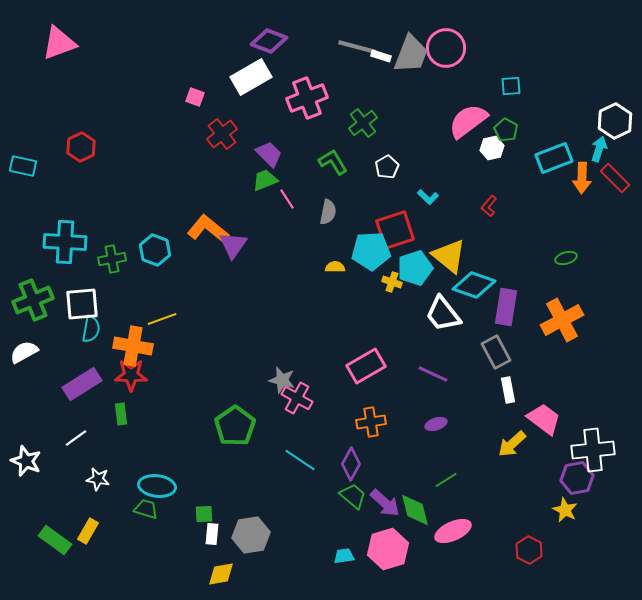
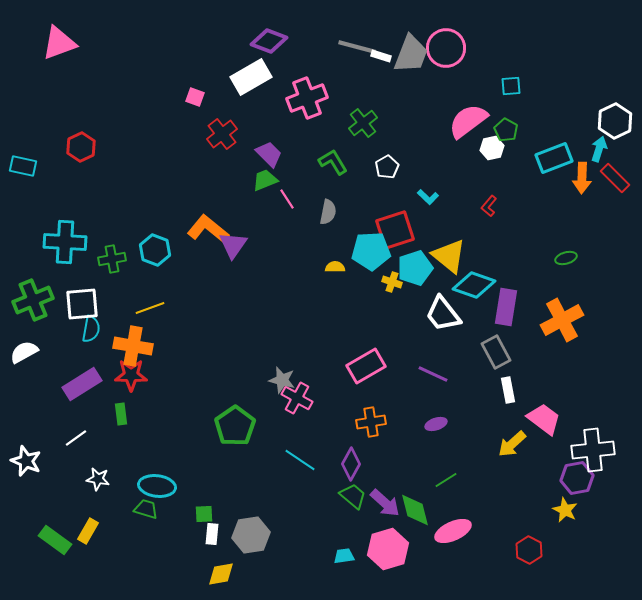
yellow line at (162, 319): moved 12 px left, 11 px up
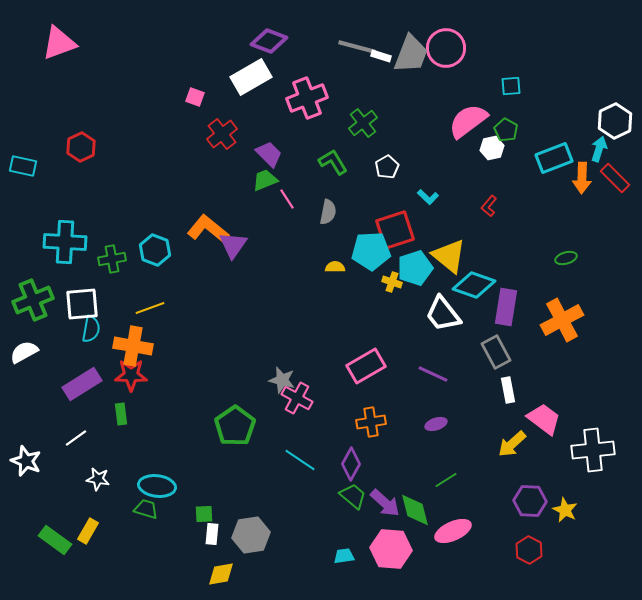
purple hexagon at (577, 478): moved 47 px left, 23 px down; rotated 12 degrees clockwise
pink hexagon at (388, 549): moved 3 px right; rotated 21 degrees clockwise
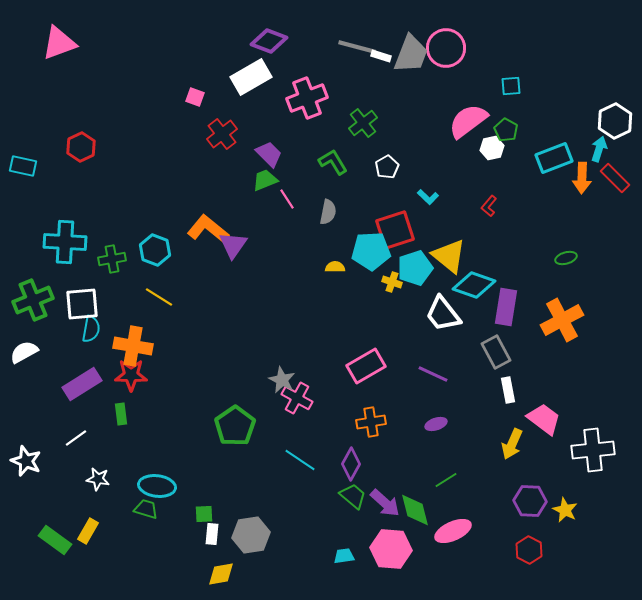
yellow line at (150, 308): moved 9 px right, 11 px up; rotated 52 degrees clockwise
gray star at (282, 380): rotated 12 degrees clockwise
yellow arrow at (512, 444): rotated 24 degrees counterclockwise
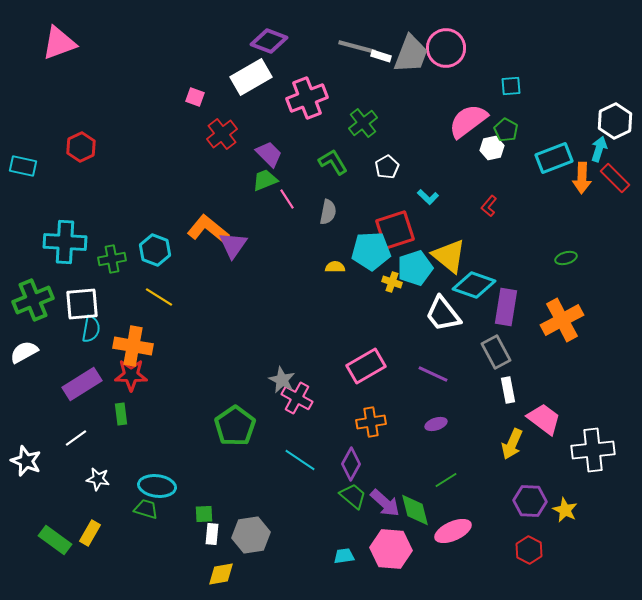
yellow rectangle at (88, 531): moved 2 px right, 2 px down
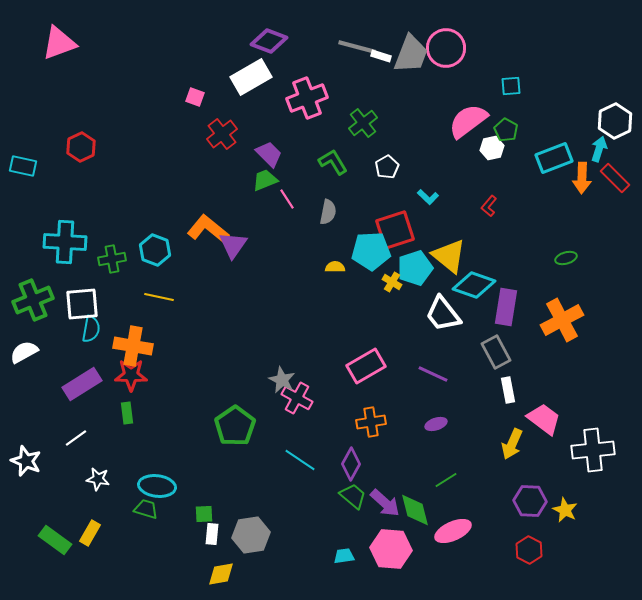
yellow cross at (392, 282): rotated 12 degrees clockwise
yellow line at (159, 297): rotated 20 degrees counterclockwise
green rectangle at (121, 414): moved 6 px right, 1 px up
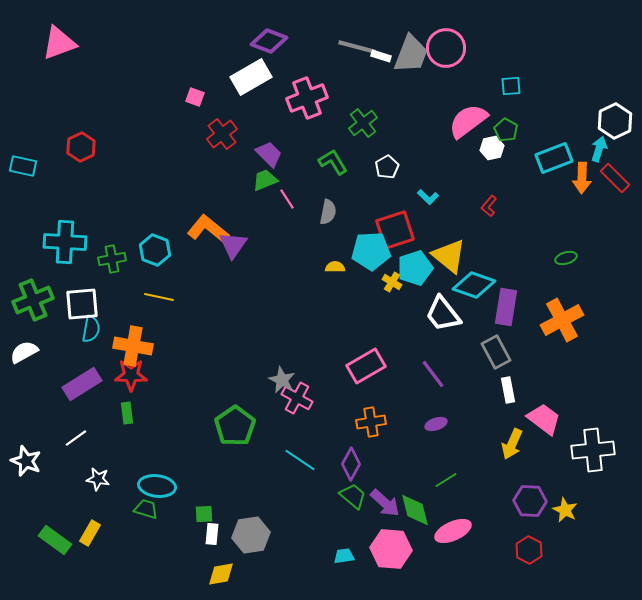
purple line at (433, 374): rotated 28 degrees clockwise
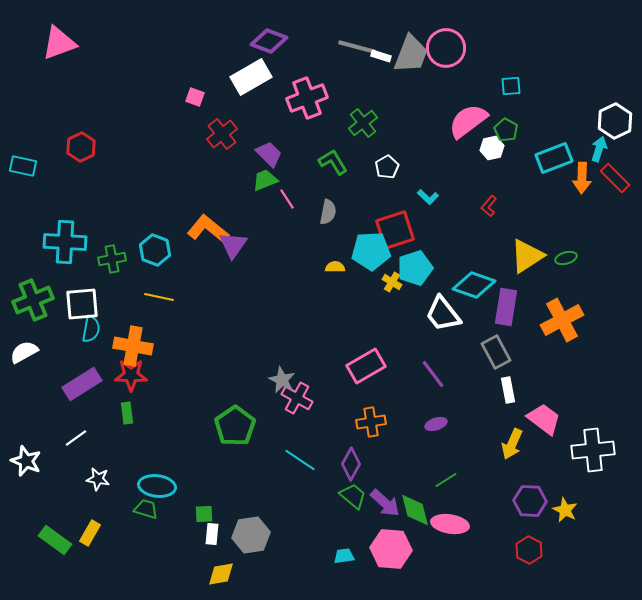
yellow triangle at (449, 256): moved 78 px right; rotated 48 degrees clockwise
pink ellipse at (453, 531): moved 3 px left, 7 px up; rotated 33 degrees clockwise
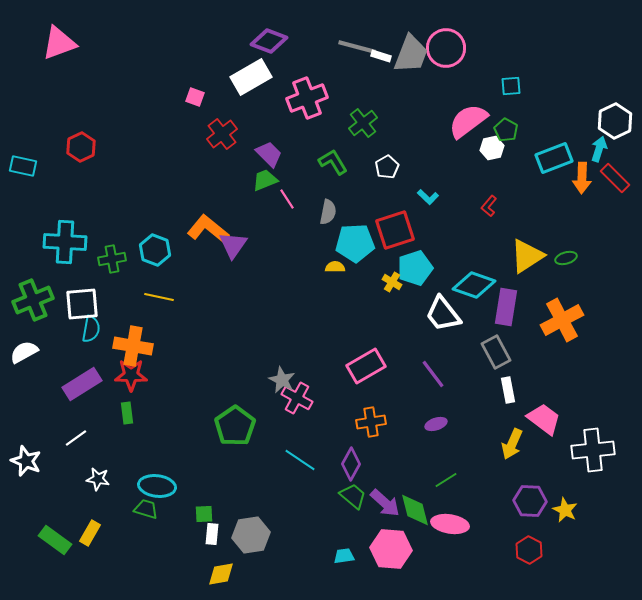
cyan pentagon at (371, 251): moved 16 px left, 8 px up
